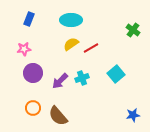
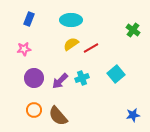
purple circle: moved 1 px right, 5 px down
orange circle: moved 1 px right, 2 px down
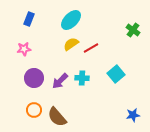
cyan ellipse: rotated 45 degrees counterclockwise
cyan cross: rotated 24 degrees clockwise
brown semicircle: moved 1 px left, 1 px down
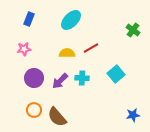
yellow semicircle: moved 4 px left, 9 px down; rotated 35 degrees clockwise
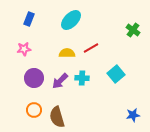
brown semicircle: rotated 25 degrees clockwise
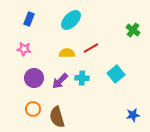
pink star: rotated 16 degrees clockwise
orange circle: moved 1 px left, 1 px up
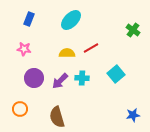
orange circle: moved 13 px left
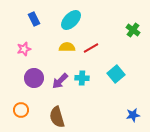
blue rectangle: moved 5 px right; rotated 48 degrees counterclockwise
pink star: rotated 24 degrees counterclockwise
yellow semicircle: moved 6 px up
orange circle: moved 1 px right, 1 px down
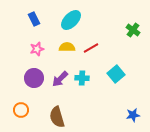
pink star: moved 13 px right
purple arrow: moved 2 px up
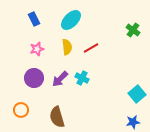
yellow semicircle: rotated 84 degrees clockwise
cyan square: moved 21 px right, 20 px down
cyan cross: rotated 24 degrees clockwise
blue star: moved 7 px down
